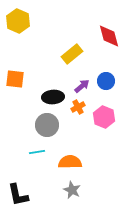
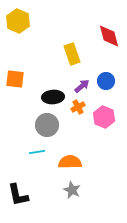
yellow rectangle: rotated 70 degrees counterclockwise
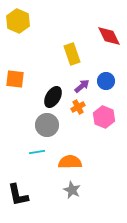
red diamond: rotated 10 degrees counterclockwise
black ellipse: rotated 55 degrees counterclockwise
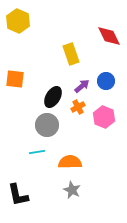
yellow rectangle: moved 1 px left
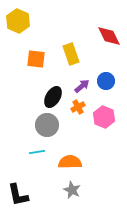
orange square: moved 21 px right, 20 px up
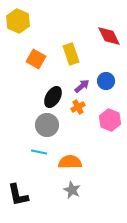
orange square: rotated 24 degrees clockwise
pink hexagon: moved 6 px right, 3 px down
cyan line: moved 2 px right; rotated 21 degrees clockwise
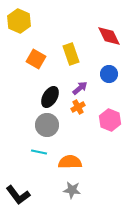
yellow hexagon: moved 1 px right
blue circle: moved 3 px right, 7 px up
purple arrow: moved 2 px left, 2 px down
black ellipse: moved 3 px left
gray star: rotated 18 degrees counterclockwise
black L-shape: rotated 25 degrees counterclockwise
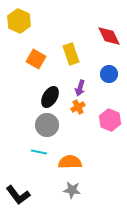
purple arrow: rotated 147 degrees clockwise
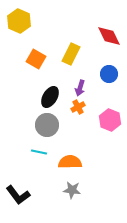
yellow rectangle: rotated 45 degrees clockwise
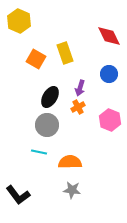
yellow rectangle: moved 6 px left, 1 px up; rotated 45 degrees counterclockwise
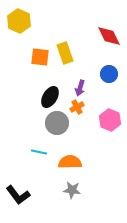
orange square: moved 4 px right, 2 px up; rotated 24 degrees counterclockwise
orange cross: moved 1 px left
gray circle: moved 10 px right, 2 px up
